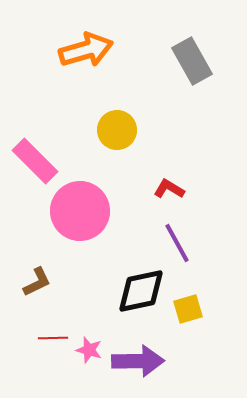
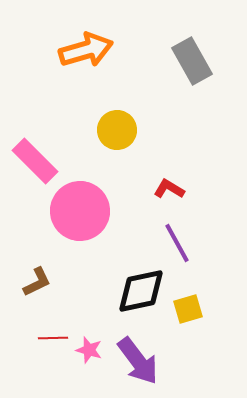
purple arrow: rotated 54 degrees clockwise
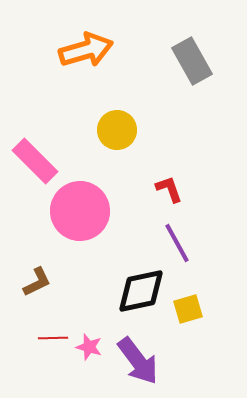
red L-shape: rotated 40 degrees clockwise
pink star: moved 3 px up
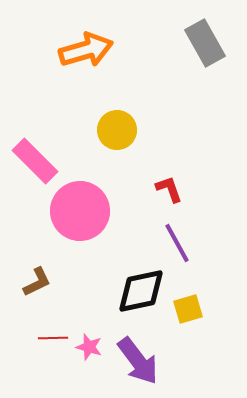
gray rectangle: moved 13 px right, 18 px up
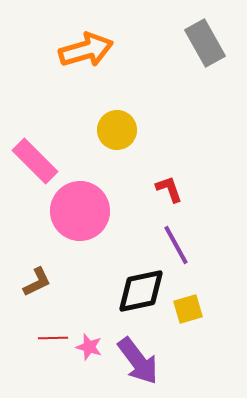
purple line: moved 1 px left, 2 px down
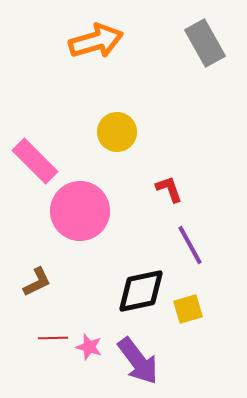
orange arrow: moved 10 px right, 9 px up
yellow circle: moved 2 px down
purple line: moved 14 px right
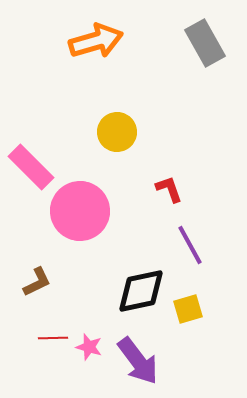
pink rectangle: moved 4 px left, 6 px down
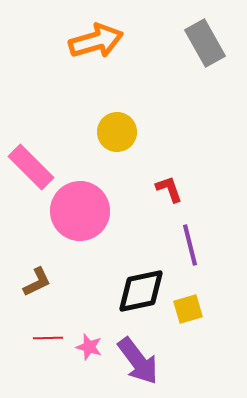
purple line: rotated 15 degrees clockwise
red line: moved 5 px left
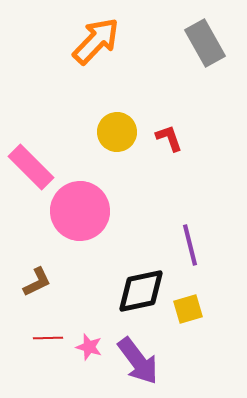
orange arrow: rotated 30 degrees counterclockwise
red L-shape: moved 51 px up
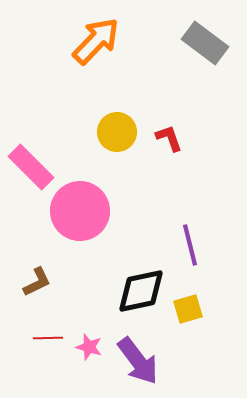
gray rectangle: rotated 24 degrees counterclockwise
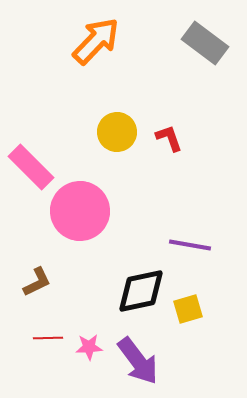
purple line: rotated 66 degrees counterclockwise
pink star: rotated 20 degrees counterclockwise
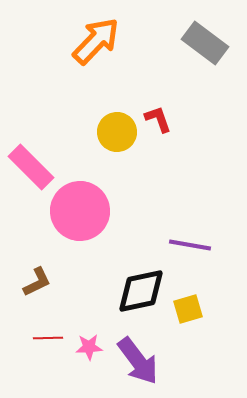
red L-shape: moved 11 px left, 19 px up
